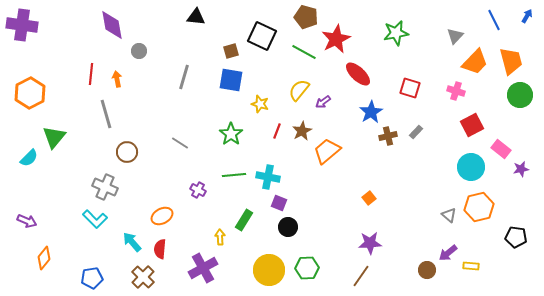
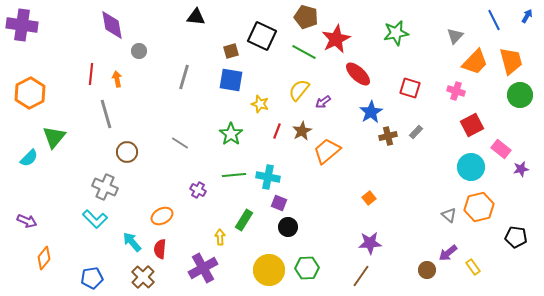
yellow rectangle at (471, 266): moved 2 px right, 1 px down; rotated 49 degrees clockwise
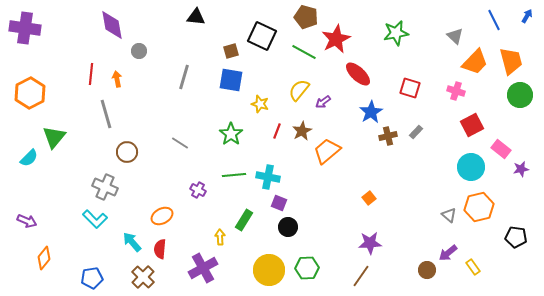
purple cross at (22, 25): moved 3 px right, 3 px down
gray triangle at (455, 36): rotated 30 degrees counterclockwise
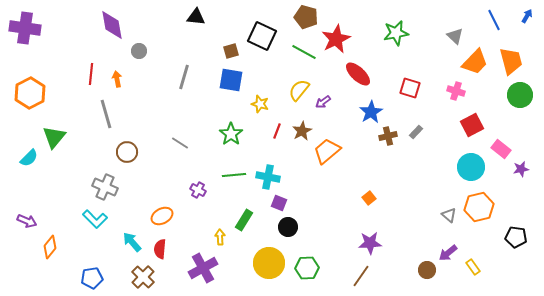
orange diamond at (44, 258): moved 6 px right, 11 px up
yellow circle at (269, 270): moved 7 px up
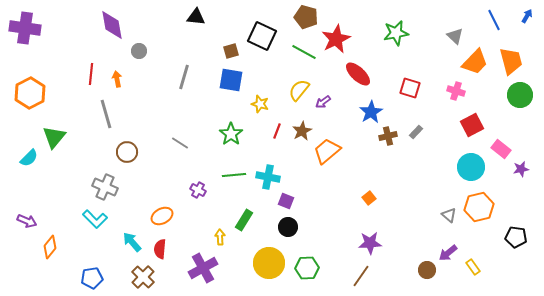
purple square at (279, 203): moved 7 px right, 2 px up
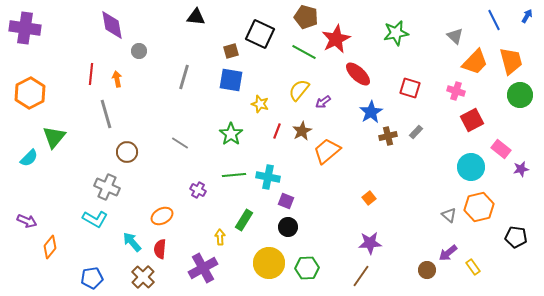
black square at (262, 36): moved 2 px left, 2 px up
red square at (472, 125): moved 5 px up
gray cross at (105, 187): moved 2 px right
cyan L-shape at (95, 219): rotated 15 degrees counterclockwise
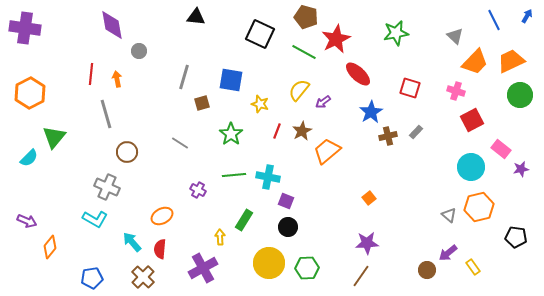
brown square at (231, 51): moved 29 px left, 52 px down
orange trapezoid at (511, 61): rotated 100 degrees counterclockwise
purple star at (370, 243): moved 3 px left
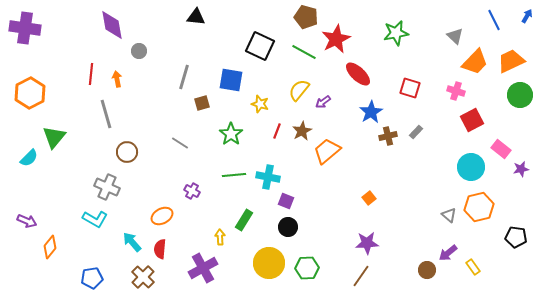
black square at (260, 34): moved 12 px down
purple cross at (198, 190): moved 6 px left, 1 px down
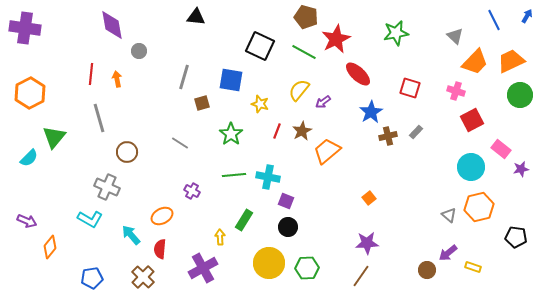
gray line at (106, 114): moved 7 px left, 4 px down
cyan L-shape at (95, 219): moved 5 px left
cyan arrow at (132, 242): moved 1 px left, 7 px up
yellow rectangle at (473, 267): rotated 35 degrees counterclockwise
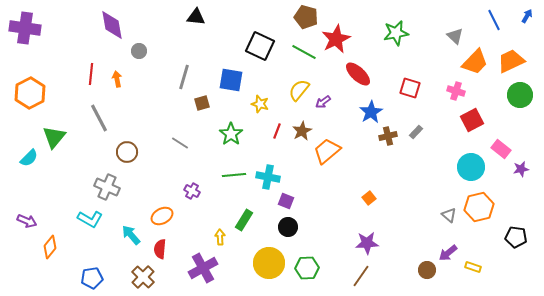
gray line at (99, 118): rotated 12 degrees counterclockwise
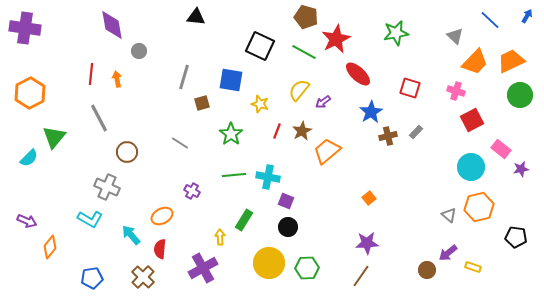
blue line at (494, 20): moved 4 px left; rotated 20 degrees counterclockwise
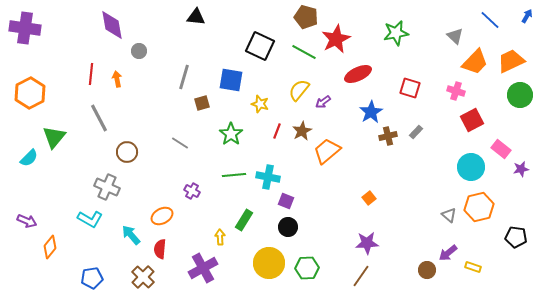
red ellipse at (358, 74): rotated 68 degrees counterclockwise
